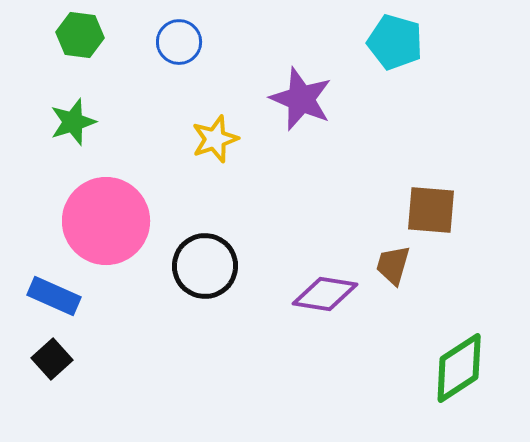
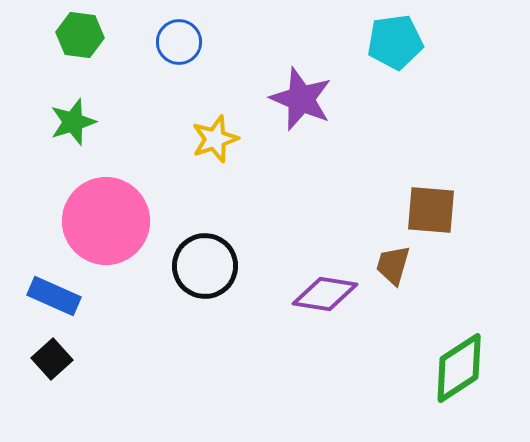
cyan pentagon: rotated 24 degrees counterclockwise
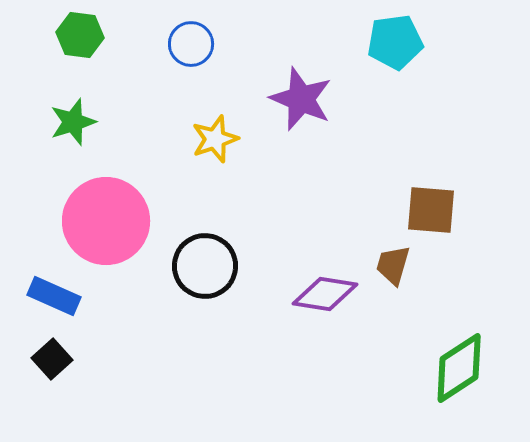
blue circle: moved 12 px right, 2 px down
